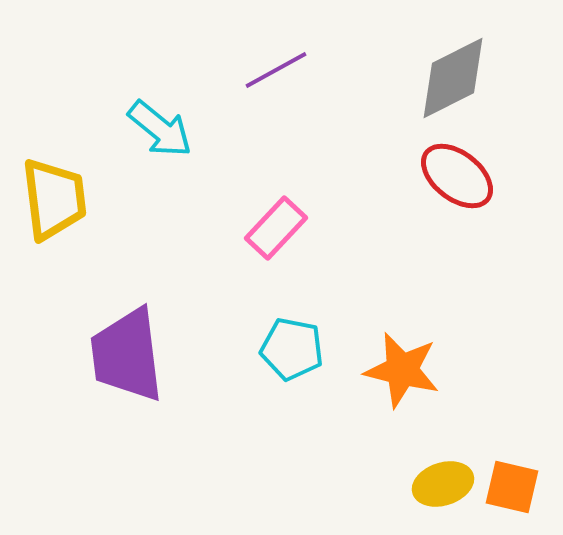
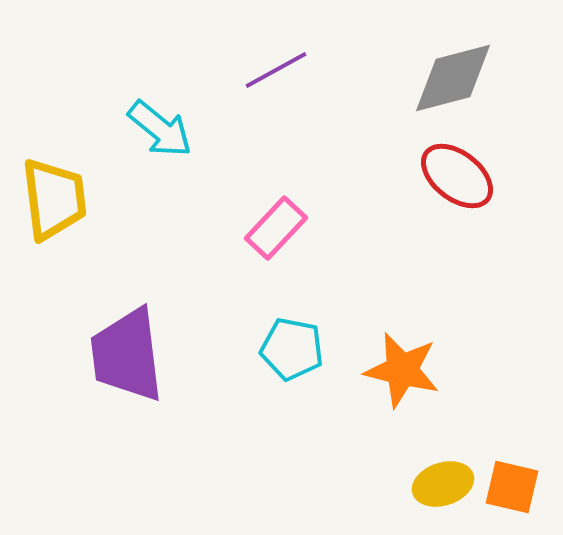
gray diamond: rotated 12 degrees clockwise
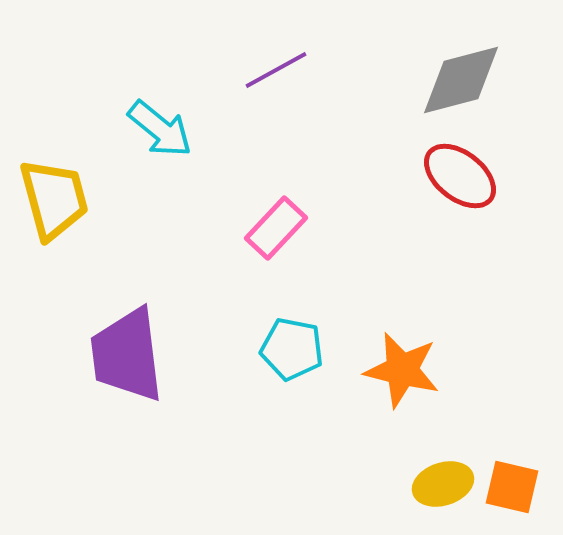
gray diamond: moved 8 px right, 2 px down
red ellipse: moved 3 px right
yellow trapezoid: rotated 8 degrees counterclockwise
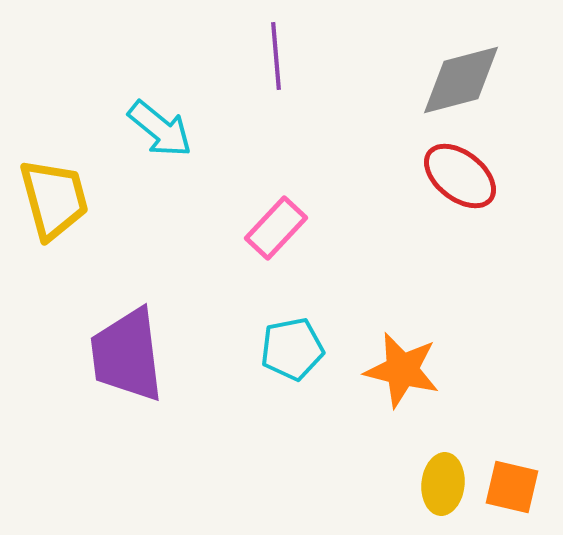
purple line: moved 14 px up; rotated 66 degrees counterclockwise
cyan pentagon: rotated 22 degrees counterclockwise
yellow ellipse: rotated 66 degrees counterclockwise
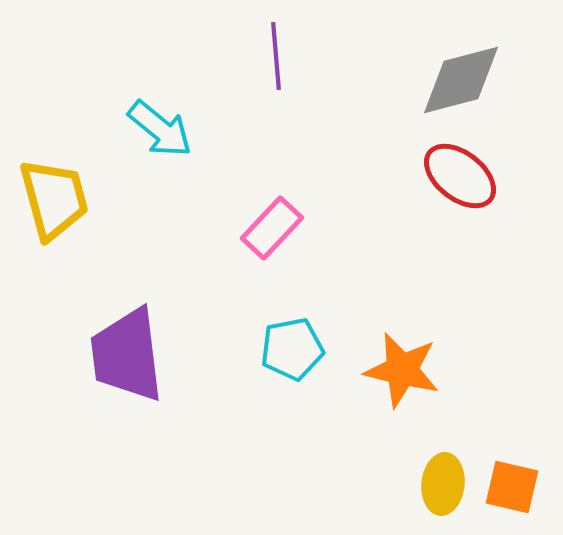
pink rectangle: moved 4 px left
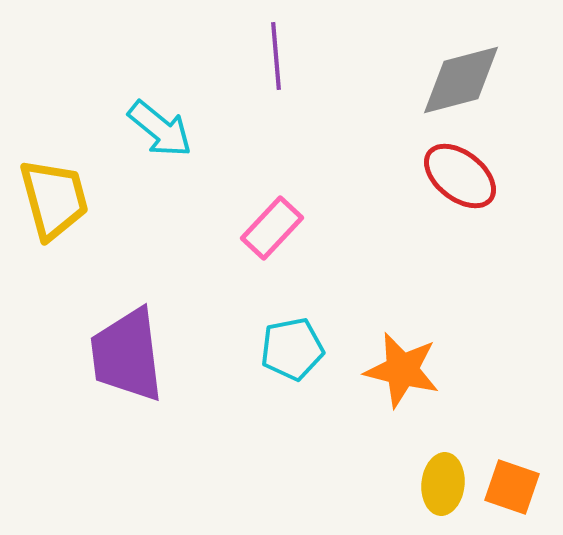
orange square: rotated 6 degrees clockwise
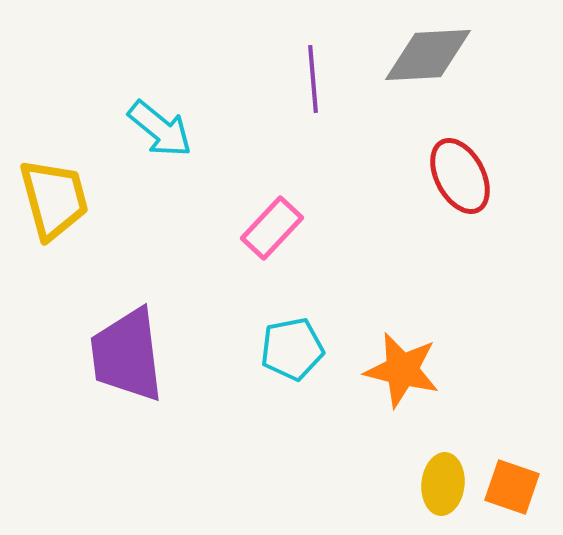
purple line: moved 37 px right, 23 px down
gray diamond: moved 33 px left, 25 px up; rotated 12 degrees clockwise
red ellipse: rotated 24 degrees clockwise
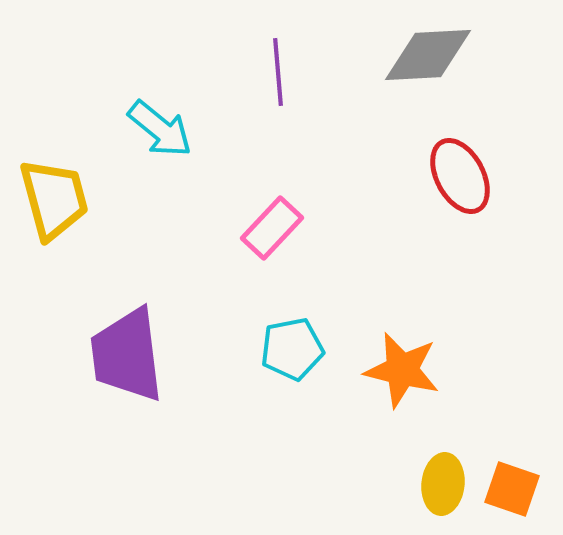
purple line: moved 35 px left, 7 px up
orange square: moved 2 px down
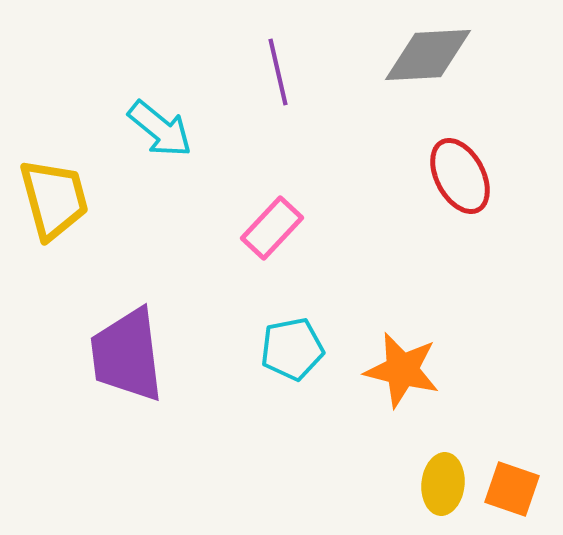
purple line: rotated 8 degrees counterclockwise
